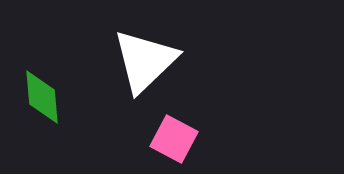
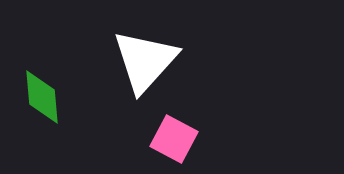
white triangle: rotated 4 degrees counterclockwise
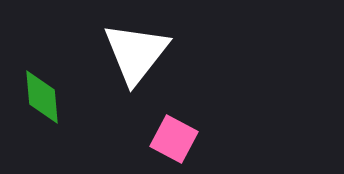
white triangle: moved 9 px left, 8 px up; rotated 4 degrees counterclockwise
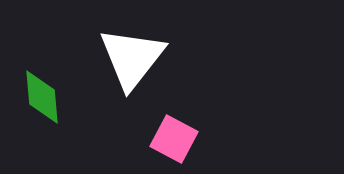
white triangle: moved 4 px left, 5 px down
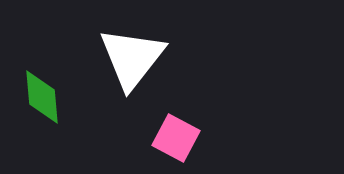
pink square: moved 2 px right, 1 px up
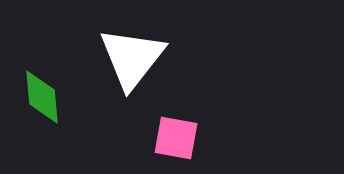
pink square: rotated 18 degrees counterclockwise
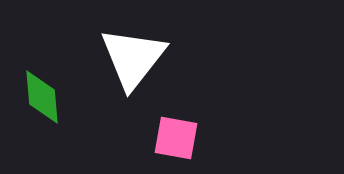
white triangle: moved 1 px right
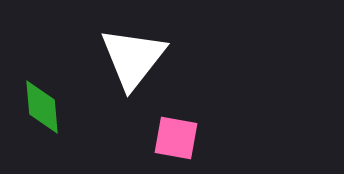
green diamond: moved 10 px down
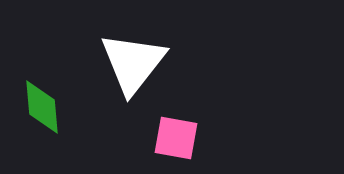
white triangle: moved 5 px down
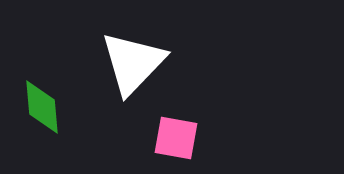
white triangle: rotated 6 degrees clockwise
